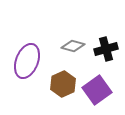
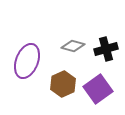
purple square: moved 1 px right, 1 px up
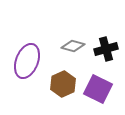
purple square: rotated 28 degrees counterclockwise
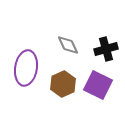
gray diamond: moved 5 px left, 1 px up; rotated 50 degrees clockwise
purple ellipse: moved 1 px left, 7 px down; rotated 12 degrees counterclockwise
purple square: moved 4 px up
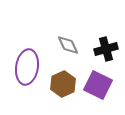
purple ellipse: moved 1 px right, 1 px up
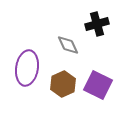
black cross: moved 9 px left, 25 px up
purple ellipse: moved 1 px down
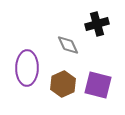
purple ellipse: rotated 8 degrees counterclockwise
purple square: rotated 12 degrees counterclockwise
